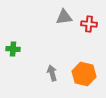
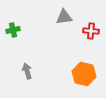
red cross: moved 2 px right, 7 px down
green cross: moved 19 px up; rotated 16 degrees counterclockwise
gray arrow: moved 25 px left, 2 px up
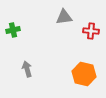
gray arrow: moved 2 px up
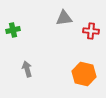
gray triangle: moved 1 px down
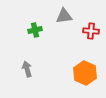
gray triangle: moved 2 px up
green cross: moved 22 px right
orange hexagon: moved 1 px right, 1 px up; rotated 10 degrees clockwise
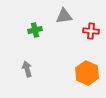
orange hexagon: moved 2 px right
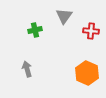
gray triangle: rotated 48 degrees counterclockwise
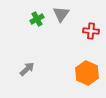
gray triangle: moved 3 px left, 2 px up
green cross: moved 2 px right, 11 px up; rotated 16 degrees counterclockwise
gray arrow: rotated 63 degrees clockwise
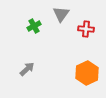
green cross: moved 3 px left, 7 px down
red cross: moved 5 px left, 2 px up
orange hexagon: rotated 10 degrees clockwise
